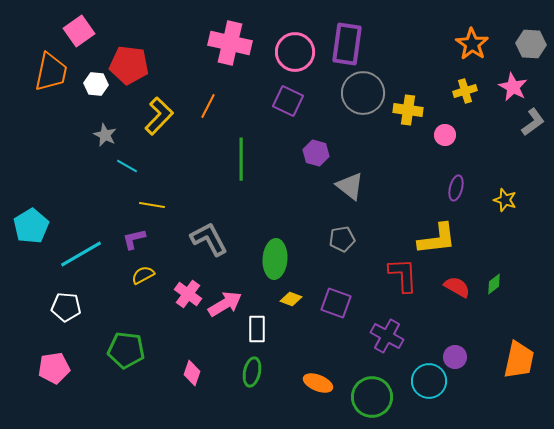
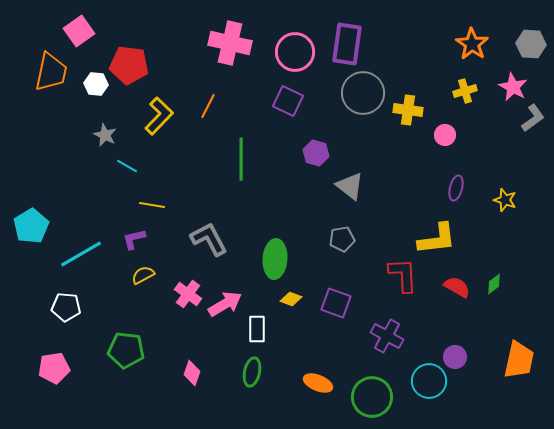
gray L-shape at (533, 122): moved 4 px up
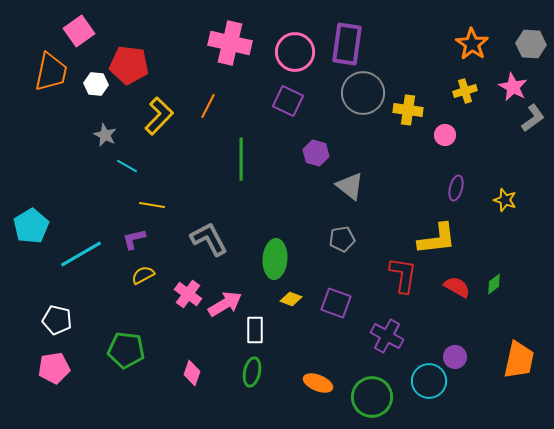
red L-shape at (403, 275): rotated 12 degrees clockwise
white pentagon at (66, 307): moved 9 px left, 13 px down; rotated 8 degrees clockwise
white rectangle at (257, 329): moved 2 px left, 1 px down
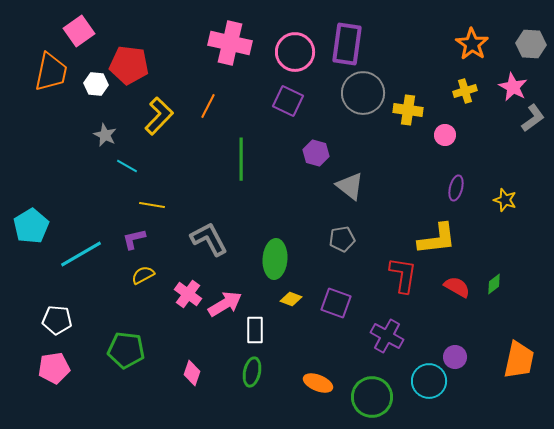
white pentagon at (57, 320): rotated 8 degrees counterclockwise
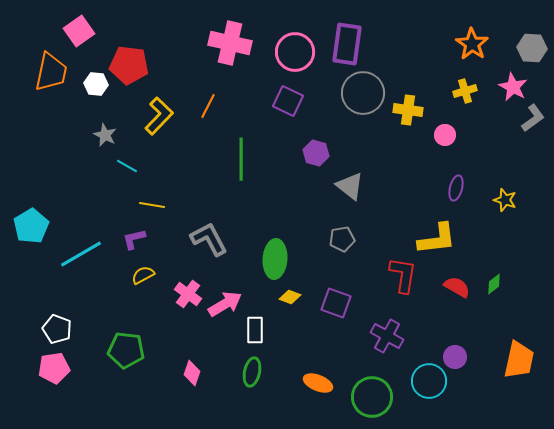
gray hexagon at (531, 44): moved 1 px right, 4 px down
yellow diamond at (291, 299): moved 1 px left, 2 px up
white pentagon at (57, 320): moved 9 px down; rotated 16 degrees clockwise
